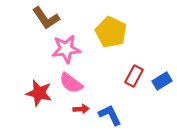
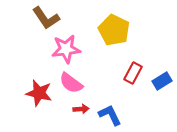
yellow pentagon: moved 3 px right, 2 px up
red rectangle: moved 1 px left, 3 px up
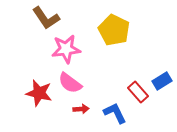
red rectangle: moved 5 px right, 19 px down; rotated 70 degrees counterclockwise
pink semicircle: moved 1 px left
blue L-shape: moved 5 px right, 2 px up
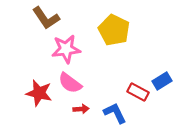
red rectangle: rotated 20 degrees counterclockwise
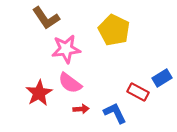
blue rectangle: moved 3 px up
red star: rotated 28 degrees clockwise
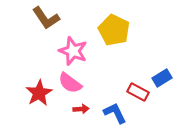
pink star: moved 7 px right, 2 px down; rotated 28 degrees clockwise
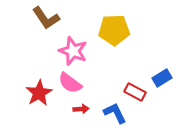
yellow pentagon: rotated 28 degrees counterclockwise
red rectangle: moved 3 px left
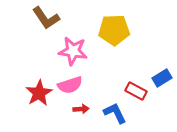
pink star: rotated 12 degrees counterclockwise
pink semicircle: moved 2 px down; rotated 55 degrees counterclockwise
red rectangle: moved 1 px right, 1 px up
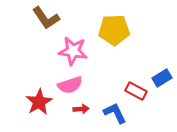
red star: moved 9 px down
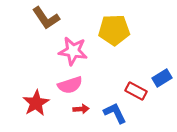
red star: moved 3 px left, 1 px down
